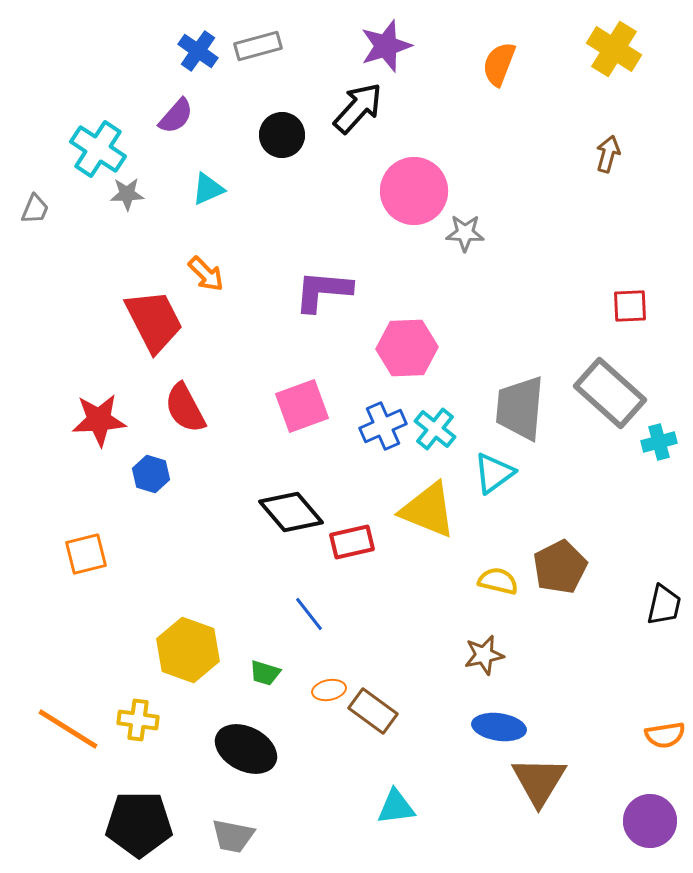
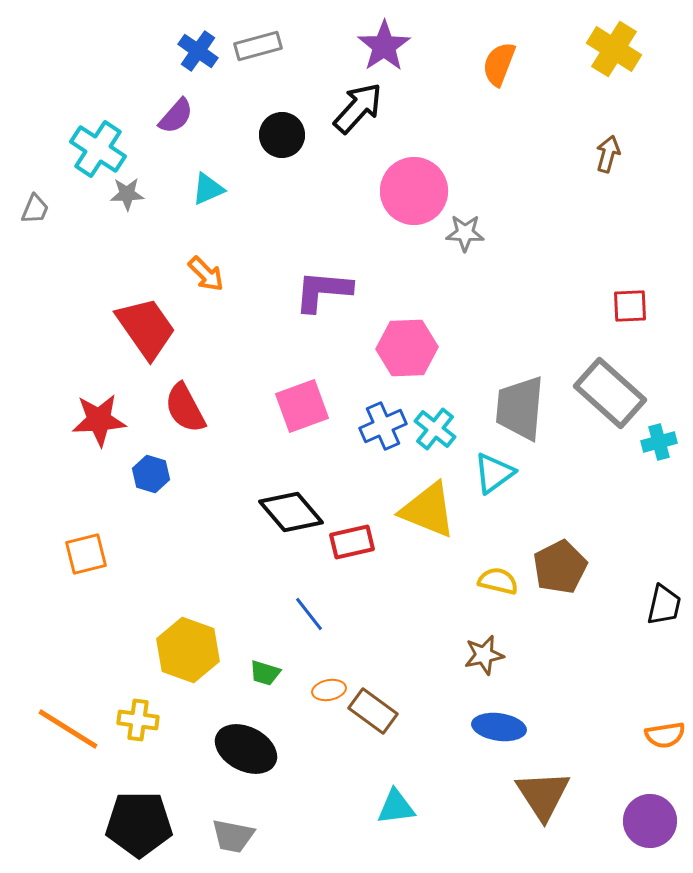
purple star at (386, 46): moved 2 px left; rotated 16 degrees counterclockwise
red trapezoid at (154, 321): moved 8 px left, 7 px down; rotated 8 degrees counterclockwise
brown triangle at (539, 781): moved 4 px right, 14 px down; rotated 4 degrees counterclockwise
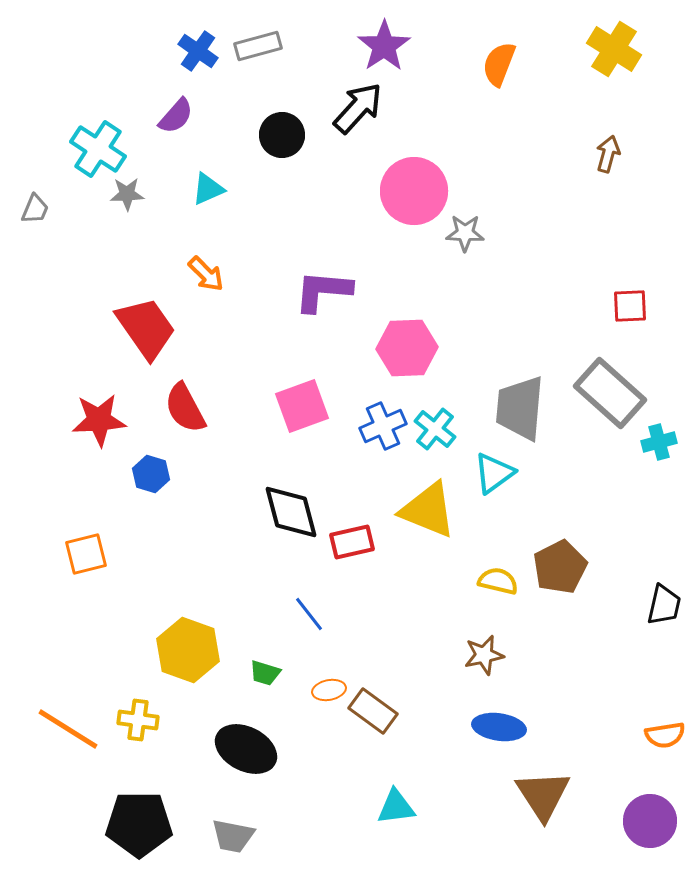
black diamond at (291, 512): rotated 26 degrees clockwise
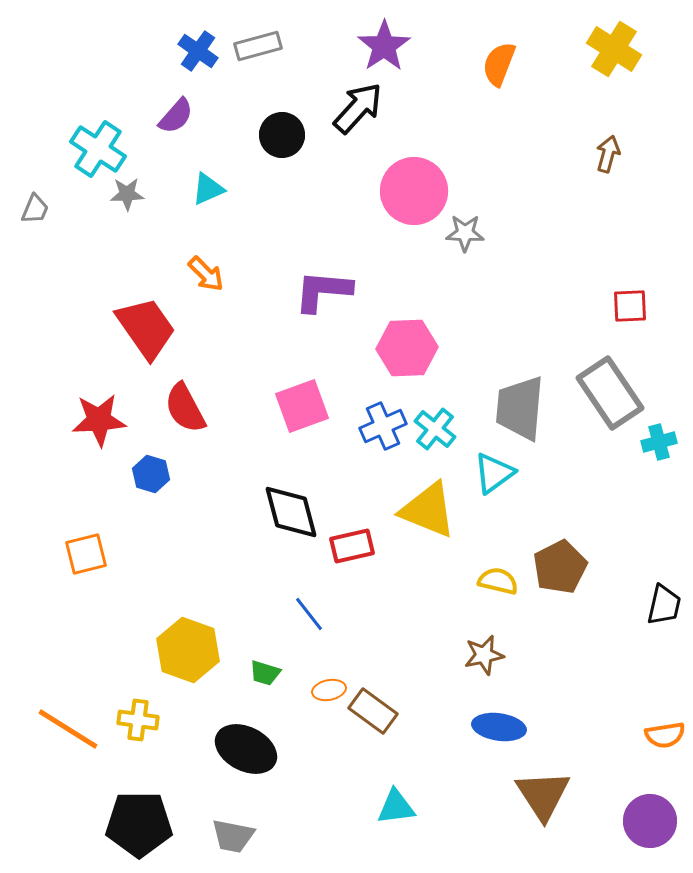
gray rectangle at (610, 393): rotated 14 degrees clockwise
red rectangle at (352, 542): moved 4 px down
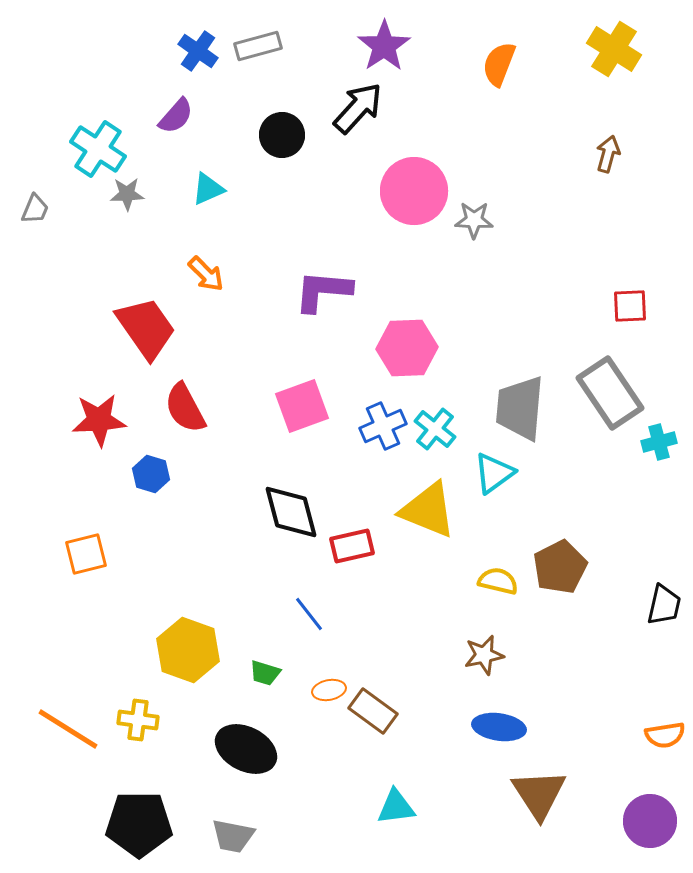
gray star at (465, 233): moved 9 px right, 13 px up
brown triangle at (543, 795): moved 4 px left, 1 px up
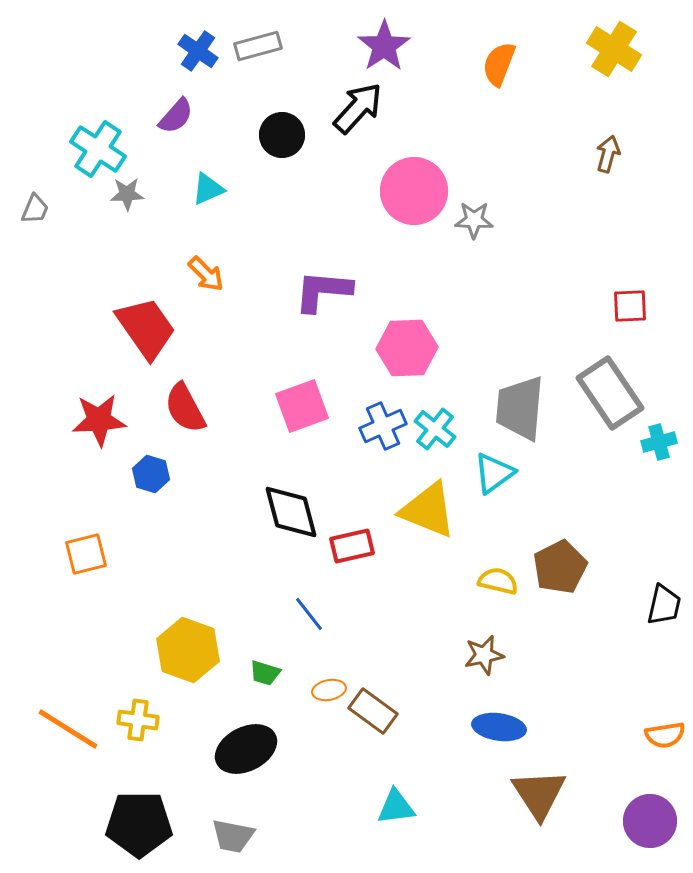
black ellipse at (246, 749): rotated 54 degrees counterclockwise
